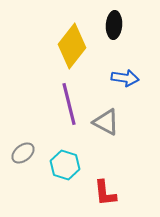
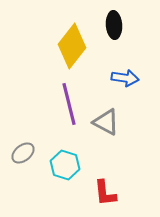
black ellipse: rotated 8 degrees counterclockwise
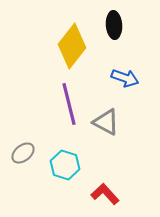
blue arrow: rotated 12 degrees clockwise
red L-shape: moved 1 px down; rotated 144 degrees clockwise
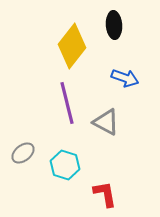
purple line: moved 2 px left, 1 px up
red L-shape: rotated 32 degrees clockwise
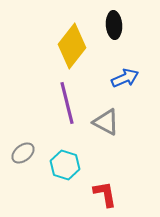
blue arrow: rotated 44 degrees counterclockwise
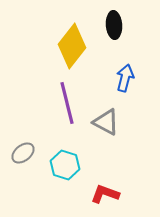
blue arrow: rotated 52 degrees counterclockwise
red L-shape: rotated 60 degrees counterclockwise
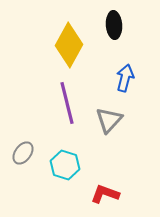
yellow diamond: moved 3 px left, 1 px up; rotated 9 degrees counterclockwise
gray triangle: moved 3 px right, 2 px up; rotated 44 degrees clockwise
gray ellipse: rotated 15 degrees counterclockwise
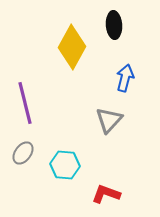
yellow diamond: moved 3 px right, 2 px down
purple line: moved 42 px left
cyan hexagon: rotated 12 degrees counterclockwise
red L-shape: moved 1 px right
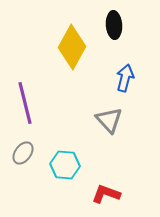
gray triangle: rotated 24 degrees counterclockwise
